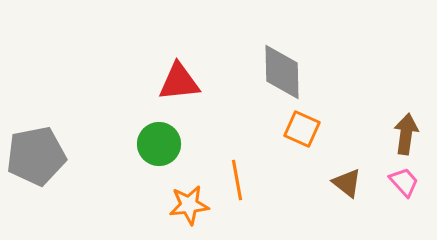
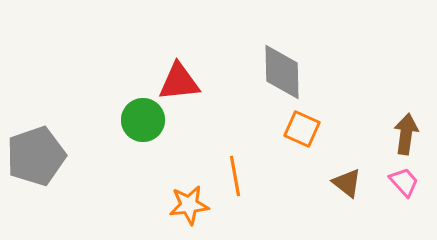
green circle: moved 16 px left, 24 px up
gray pentagon: rotated 8 degrees counterclockwise
orange line: moved 2 px left, 4 px up
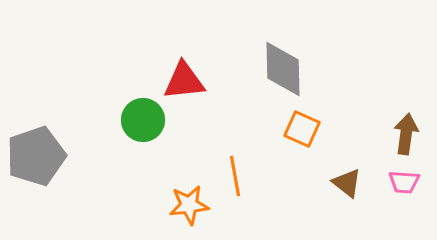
gray diamond: moved 1 px right, 3 px up
red triangle: moved 5 px right, 1 px up
pink trapezoid: rotated 136 degrees clockwise
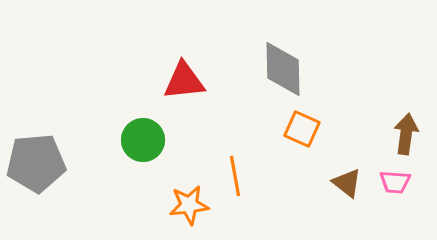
green circle: moved 20 px down
gray pentagon: moved 7 px down; rotated 14 degrees clockwise
pink trapezoid: moved 9 px left
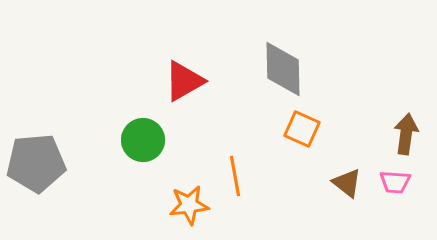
red triangle: rotated 24 degrees counterclockwise
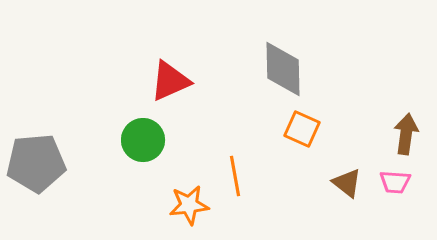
red triangle: moved 14 px left; rotated 6 degrees clockwise
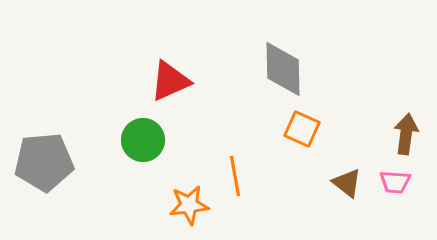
gray pentagon: moved 8 px right, 1 px up
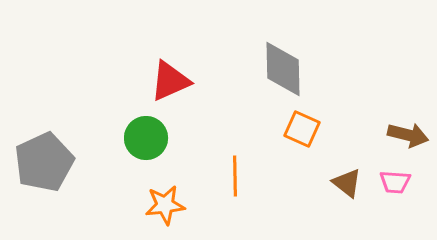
brown arrow: moved 2 px right, 1 px down; rotated 96 degrees clockwise
green circle: moved 3 px right, 2 px up
gray pentagon: rotated 20 degrees counterclockwise
orange line: rotated 9 degrees clockwise
orange star: moved 24 px left
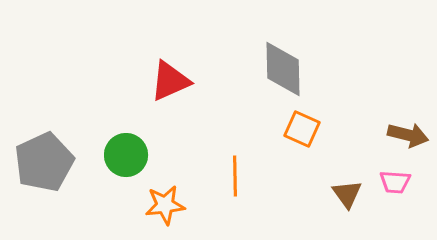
green circle: moved 20 px left, 17 px down
brown triangle: moved 11 px down; rotated 16 degrees clockwise
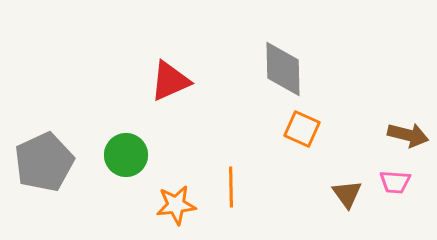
orange line: moved 4 px left, 11 px down
orange star: moved 11 px right
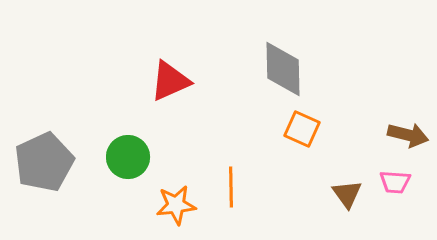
green circle: moved 2 px right, 2 px down
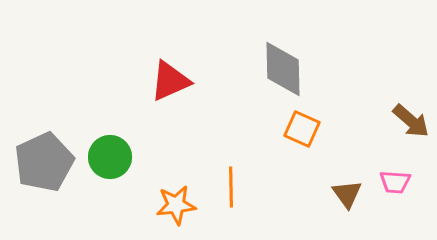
brown arrow: moved 3 px right, 14 px up; rotated 27 degrees clockwise
green circle: moved 18 px left
